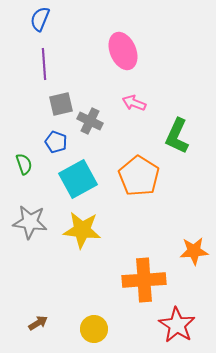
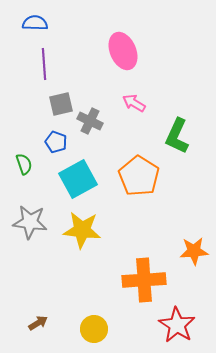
blue semicircle: moved 5 px left, 4 px down; rotated 70 degrees clockwise
pink arrow: rotated 10 degrees clockwise
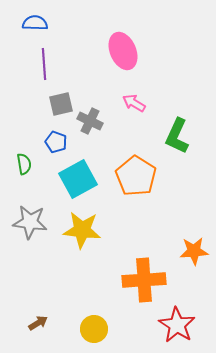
green semicircle: rotated 10 degrees clockwise
orange pentagon: moved 3 px left
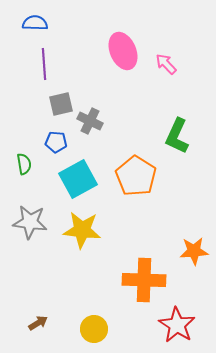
pink arrow: moved 32 px right, 39 px up; rotated 15 degrees clockwise
blue pentagon: rotated 15 degrees counterclockwise
orange cross: rotated 6 degrees clockwise
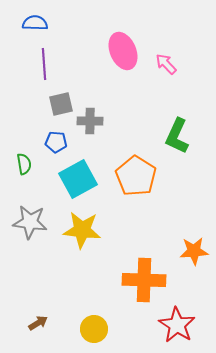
gray cross: rotated 25 degrees counterclockwise
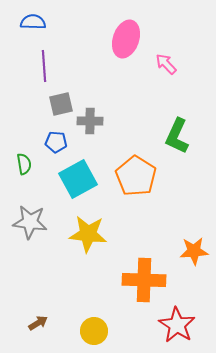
blue semicircle: moved 2 px left, 1 px up
pink ellipse: moved 3 px right, 12 px up; rotated 42 degrees clockwise
purple line: moved 2 px down
yellow star: moved 6 px right, 4 px down
yellow circle: moved 2 px down
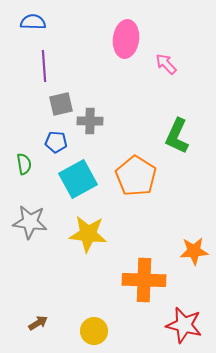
pink ellipse: rotated 12 degrees counterclockwise
red star: moved 7 px right; rotated 18 degrees counterclockwise
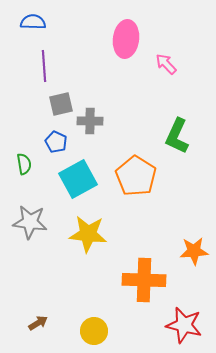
blue pentagon: rotated 20 degrees clockwise
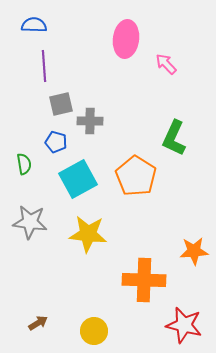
blue semicircle: moved 1 px right, 3 px down
green L-shape: moved 3 px left, 2 px down
blue pentagon: rotated 10 degrees counterclockwise
